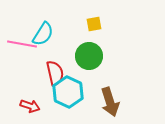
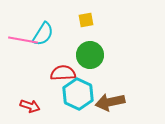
yellow square: moved 8 px left, 4 px up
pink line: moved 1 px right, 4 px up
green circle: moved 1 px right, 1 px up
red semicircle: moved 8 px right; rotated 80 degrees counterclockwise
cyan hexagon: moved 10 px right, 2 px down
brown arrow: rotated 96 degrees clockwise
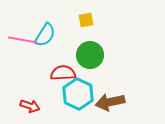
cyan semicircle: moved 2 px right, 1 px down
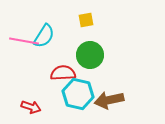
cyan semicircle: moved 1 px left, 1 px down
pink line: moved 1 px right, 1 px down
cyan hexagon: rotated 12 degrees counterclockwise
brown arrow: moved 1 px left, 2 px up
red arrow: moved 1 px right, 1 px down
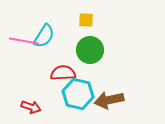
yellow square: rotated 14 degrees clockwise
green circle: moved 5 px up
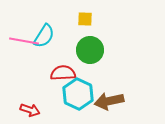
yellow square: moved 1 px left, 1 px up
cyan hexagon: rotated 12 degrees clockwise
brown arrow: moved 1 px down
red arrow: moved 1 px left, 3 px down
